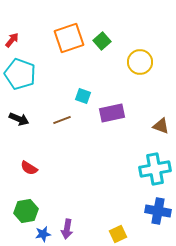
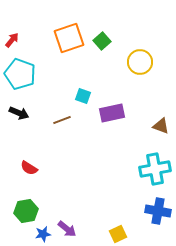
black arrow: moved 6 px up
purple arrow: rotated 60 degrees counterclockwise
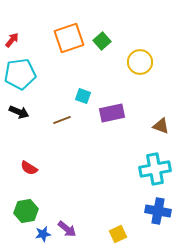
cyan pentagon: rotated 28 degrees counterclockwise
black arrow: moved 1 px up
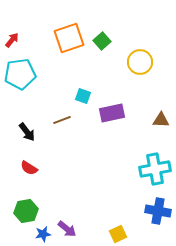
black arrow: moved 8 px right, 20 px down; rotated 30 degrees clockwise
brown triangle: moved 6 px up; rotated 18 degrees counterclockwise
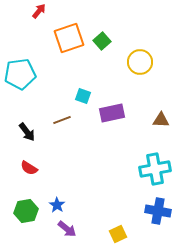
red arrow: moved 27 px right, 29 px up
blue star: moved 14 px right, 29 px up; rotated 28 degrees counterclockwise
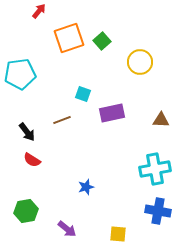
cyan square: moved 2 px up
red semicircle: moved 3 px right, 8 px up
blue star: moved 29 px right, 18 px up; rotated 21 degrees clockwise
yellow square: rotated 30 degrees clockwise
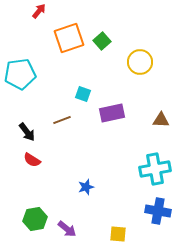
green hexagon: moved 9 px right, 8 px down
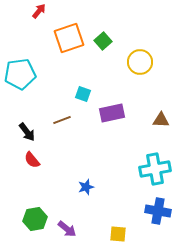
green square: moved 1 px right
red semicircle: rotated 18 degrees clockwise
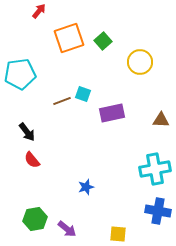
brown line: moved 19 px up
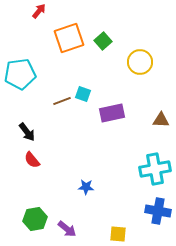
blue star: rotated 21 degrees clockwise
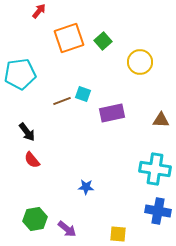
cyan cross: rotated 20 degrees clockwise
